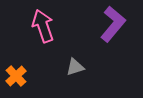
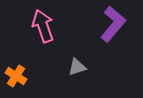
gray triangle: moved 2 px right
orange cross: rotated 15 degrees counterclockwise
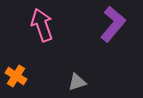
pink arrow: moved 1 px left, 1 px up
gray triangle: moved 15 px down
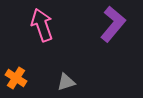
orange cross: moved 2 px down
gray triangle: moved 11 px left
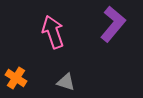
pink arrow: moved 11 px right, 7 px down
gray triangle: rotated 36 degrees clockwise
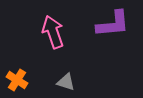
purple L-shape: rotated 45 degrees clockwise
orange cross: moved 1 px right, 2 px down
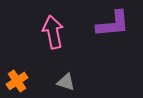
pink arrow: rotated 8 degrees clockwise
orange cross: moved 1 px down; rotated 25 degrees clockwise
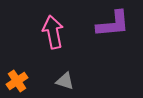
gray triangle: moved 1 px left, 1 px up
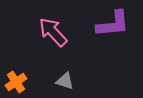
pink arrow: rotated 32 degrees counterclockwise
orange cross: moved 1 px left, 1 px down
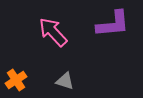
orange cross: moved 2 px up
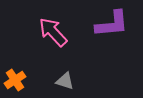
purple L-shape: moved 1 px left
orange cross: moved 1 px left
